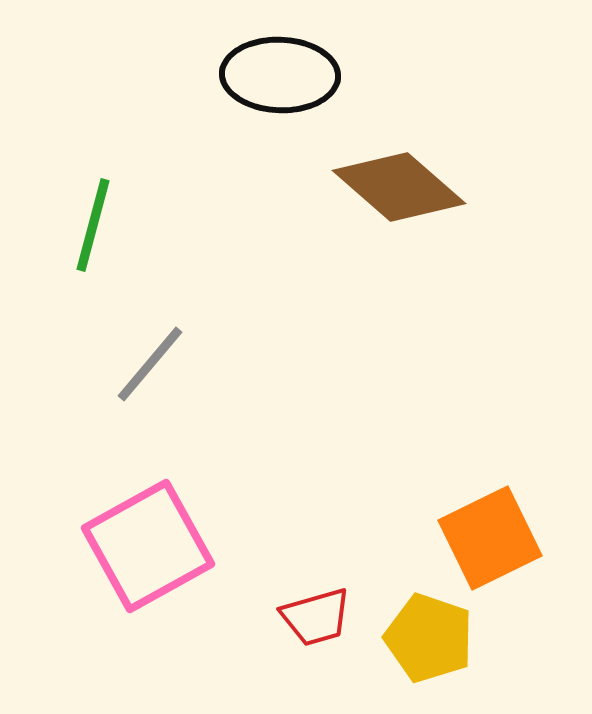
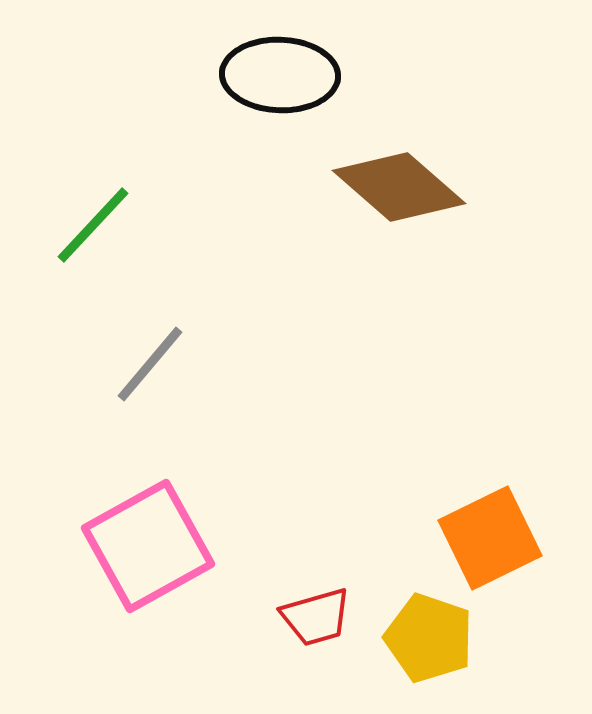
green line: rotated 28 degrees clockwise
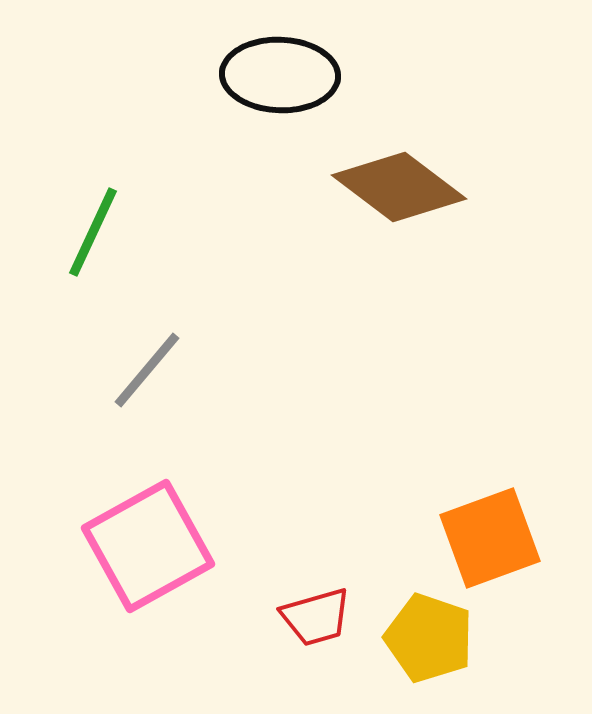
brown diamond: rotated 4 degrees counterclockwise
green line: moved 7 px down; rotated 18 degrees counterclockwise
gray line: moved 3 px left, 6 px down
orange square: rotated 6 degrees clockwise
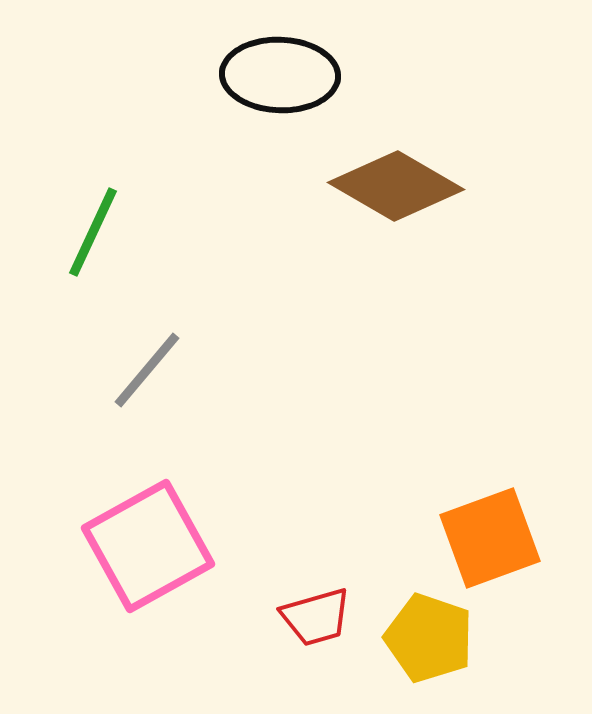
brown diamond: moved 3 px left, 1 px up; rotated 7 degrees counterclockwise
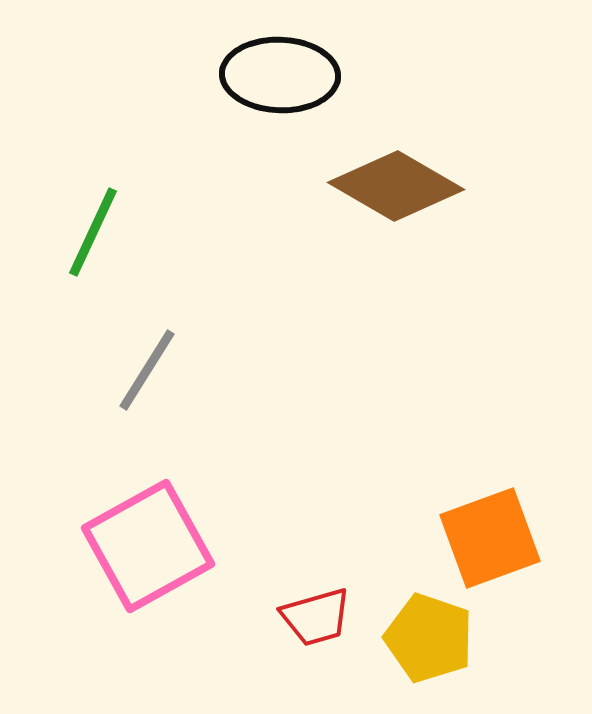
gray line: rotated 8 degrees counterclockwise
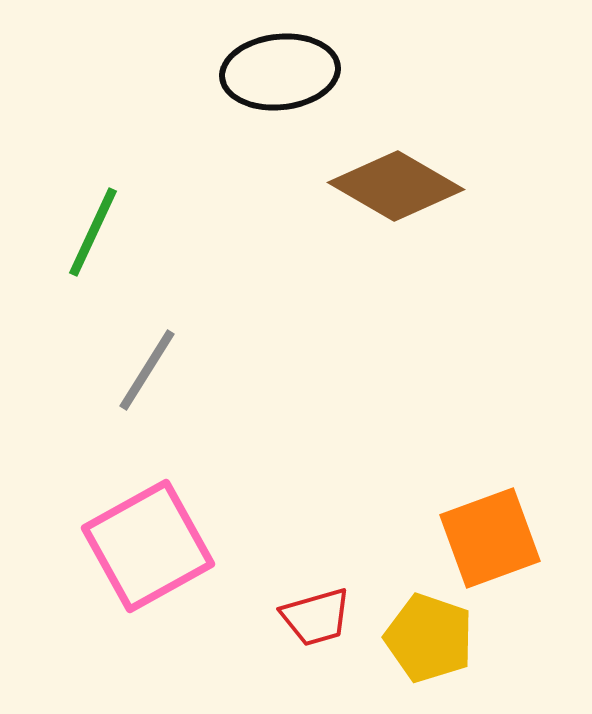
black ellipse: moved 3 px up; rotated 8 degrees counterclockwise
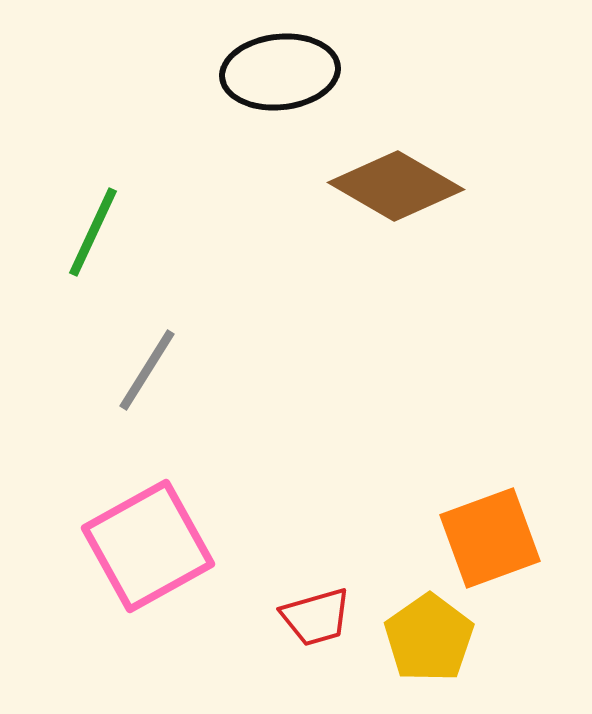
yellow pentagon: rotated 18 degrees clockwise
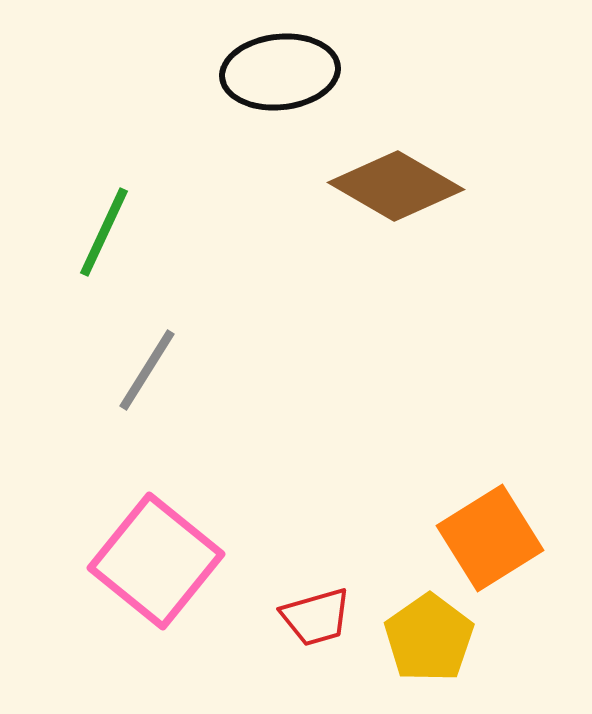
green line: moved 11 px right
orange square: rotated 12 degrees counterclockwise
pink square: moved 8 px right, 15 px down; rotated 22 degrees counterclockwise
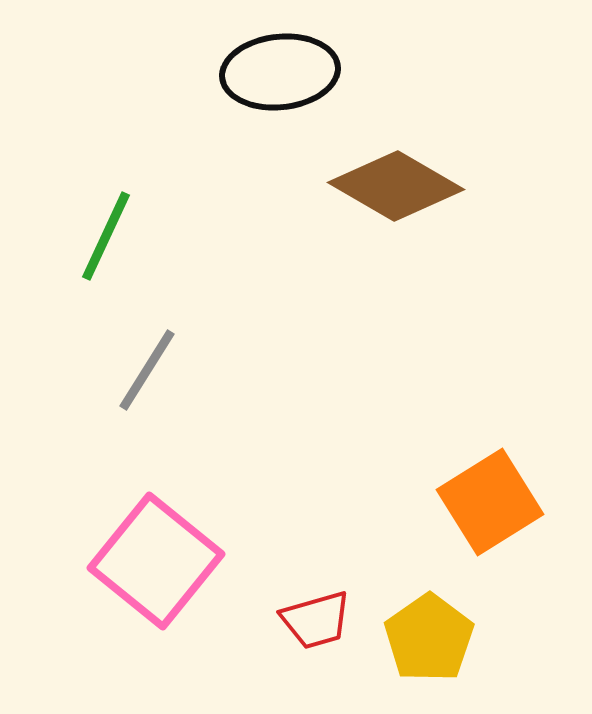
green line: moved 2 px right, 4 px down
orange square: moved 36 px up
red trapezoid: moved 3 px down
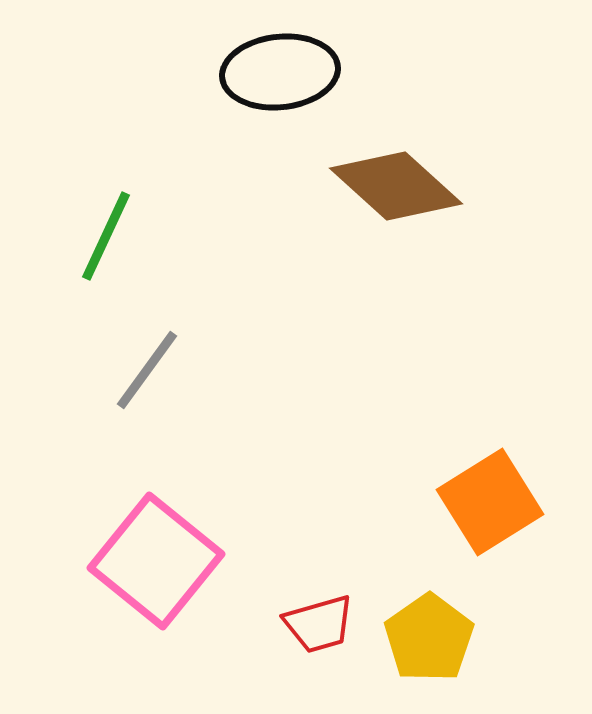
brown diamond: rotated 12 degrees clockwise
gray line: rotated 4 degrees clockwise
red trapezoid: moved 3 px right, 4 px down
